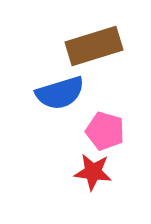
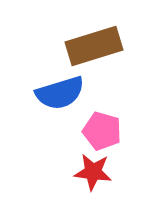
pink pentagon: moved 3 px left
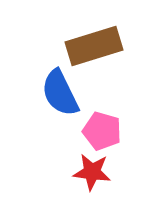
blue semicircle: rotated 81 degrees clockwise
red star: moved 1 px left
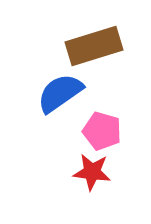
blue semicircle: rotated 81 degrees clockwise
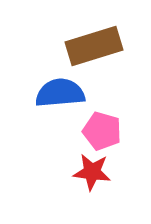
blue semicircle: rotated 30 degrees clockwise
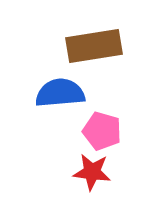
brown rectangle: rotated 8 degrees clockwise
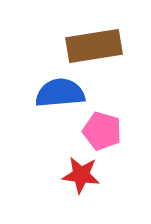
red star: moved 11 px left, 3 px down
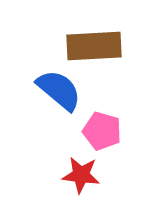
brown rectangle: rotated 6 degrees clockwise
blue semicircle: moved 1 px left, 3 px up; rotated 45 degrees clockwise
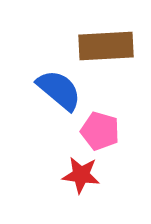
brown rectangle: moved 12 px right
pink pentagon: moved 2 px left
